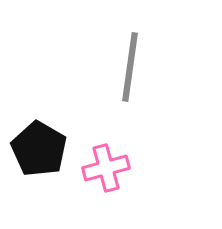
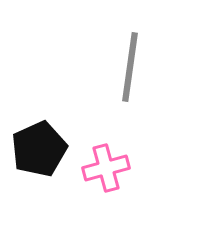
black pentagon: rotated 18 degrees clockwise
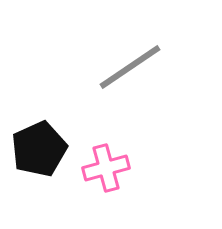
gray line: rotated 48 degrees clockwise
